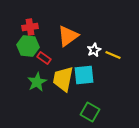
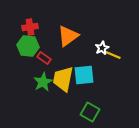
white star: moved 8 px right, 2 px up
green star: moved 6 px right
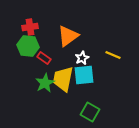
white star: moved 20 px left, 10 px down
green star: moved 2 px right, 1 px down
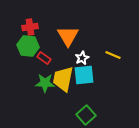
orange triangle: rotated 25 degrees counterclockwise
green star: rotated 30 degrees clockwise
green square: moved 4 px left, 3 px down; rotated 18 degrees clockwise
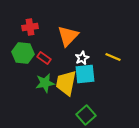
orange triangle: rotated 15 degrees clockwise
green hexagon: moved 5 px left, 7 px down
yellow line: moved 2 px down
cyan square: moved 1 px right, 1 px up
yellow trapezoid: moved 3 px right, 4 px down
green star: rotated 12 degrees counterclockwise
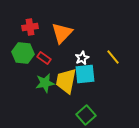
orange triangle: moved 6 px left, 3 px up
yellow line: rotated 28 degrees clockwise
yellow trapezoid: moved 2 px up
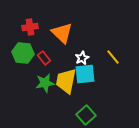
orange triangle: rotated 30 degrees counterclockwise
red rectangle: rotated 16 degrees clockwise
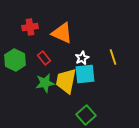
orange triangle: rotated 20 degrees counterclockwise
green hexagon: moved 8 px left, 7 px down; rotated 20 degrees clockwise
yellow line: rotated 21 degrees clockwise
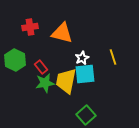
orange triangle: rotated 10 degrees counterclockwise
red rectangle: moved 3 px left, 9 px down
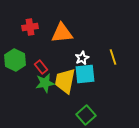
orange triangle: rotated 20 degrees counterclockwise
yellow trapezoid: moved 1 px left
